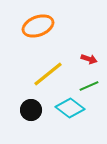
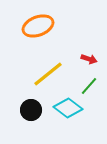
green line: rotated 24 degrees counterclockwise
cyan diamond: moved 2 px left
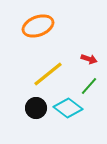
black circle: moved 5 px right, 2 px up
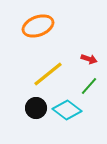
cyan diamond: moved 1 px left, 2 px down
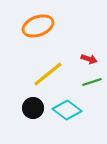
green line: moved 3 px right, 4 px up; rotated 30 degrees clockwise
black circle: moved 3 px left
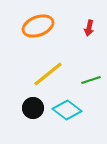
red arrow: moved 31 px up; rotated 84 degrees clockwise
green line: moved 1 px left, 2 px up
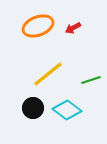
red arrow: moved 16 px left; rotated 49 degrees clockwise
